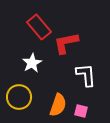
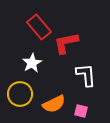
yellow circle: moved 1 px right, 3 px up
orange semicircle: moved 4 px left, 1 px up; rotated 45 degrees clockwise
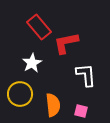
orange semicircle: moved 1 px left, 1 px down; rotated 70 degrees counterclockwise
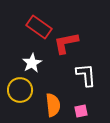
red rectangle: rotated 15 degrees counterclockwise
yellow circle: moved 4 px up
pink square: rotated 24 degrees counterclockwise
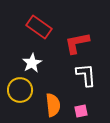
red L-shape: moved 11 px right
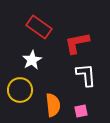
white star: moved 3 px up
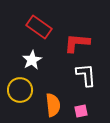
red L-shape: rotated 16 degrees clockwise
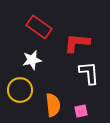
white star: rotated 18 degrees clockwise
white L-shape: moved 3 px right, 2 px up
